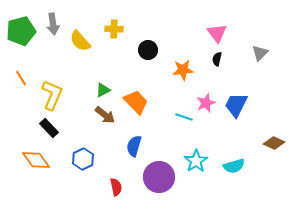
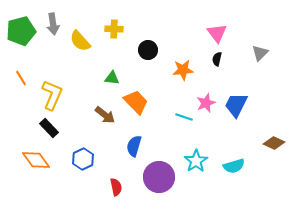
green triangle: moved 9 px right, 12 px up; rotated 35 degrees clockwise
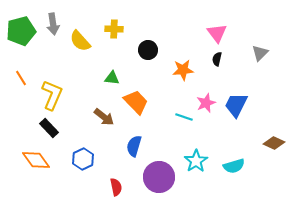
brown arrow: moved 1 px left, 2 px down
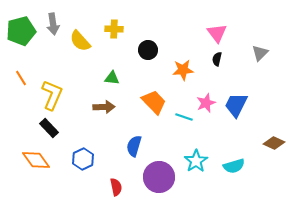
orange trapezoid: moved 18 px right
brown arrow: moved 10 px up; rotated 40 degrees counterclockwise
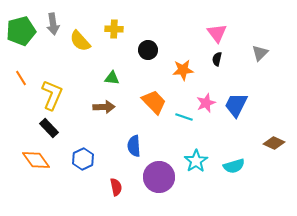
blue semicircle: rotated 20 degrees counterclockwise
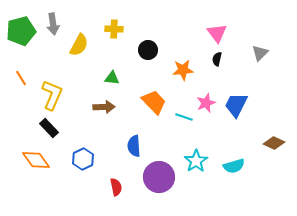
yellow semicircle: moved 1 px left, 4 px down; rotated 110 degrees counterclockwise
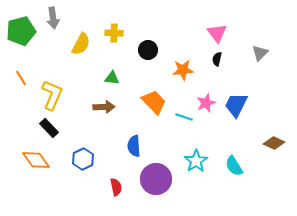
gray arrow: moved 6 px up
yellow cross: moved 4 px down
yellow semicircle: moved 2 px right, 1 px up
cyan semicircle: rotated 75 degrees clockwise
purple circle: moved 3 px left, 2 px down
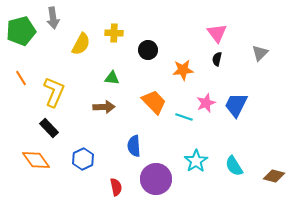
yellow L-shape: moved 2 px right, 3 px up
brown diamond: moved 33 px down; rotated 10 degrees counterclockwise
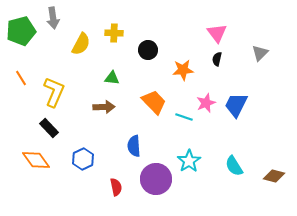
cyan star: moved 7 px left
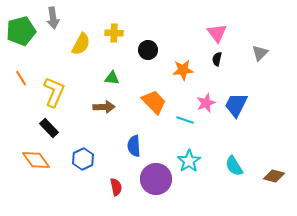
cyan line: moved 1 px right, 3 px down
